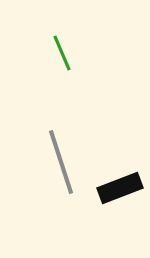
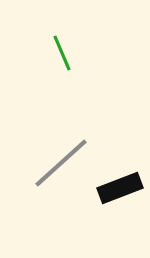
gray line: moved 1 px down; rotated 66 degrees clockwise
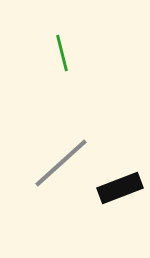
green line: rotated 9 degrees clockwise
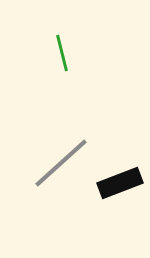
black rectangle: moved 5 px up
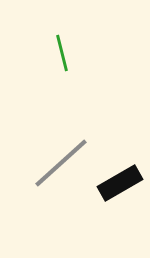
black rectangle: rotated 9 degrees counterclockwise
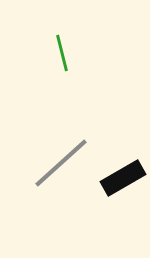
black rectangle: moved 3 px right, 5 px up
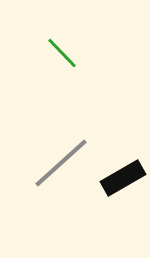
green line: rotated 30 degrees counterclockwise
